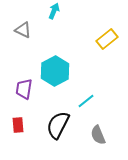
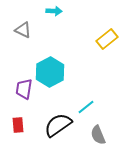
cyan arrow: rotated 70 degrees clockwise
cyan hexagon: moved 5 px left, 1 px down
cyan line: moved 6 px down
black semicircle: rotated 28 degrees clockwise
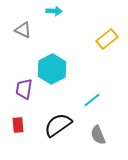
cyan hexagon: moved 2 px right, 3 px up
cyan line: moved 6 px right, 7 px up
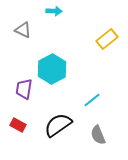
red rectangle: rotated 56 degrees counterclockwise
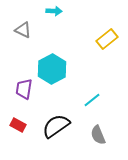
black semicircle: moved 2 px left, 1 px down
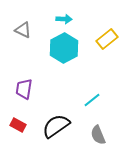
cyan arrow: moved 10 px right, 8 px down
cyan hexagon: moved 12 px right, 21 px up
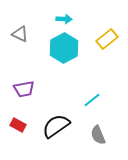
gray triangle: moved 3 px left, 4 px down
purple trapezoid: rotated 110 degrees counterclockwise
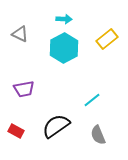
red rectangle: moved 2 px left, 6 px down
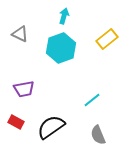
cyan arrow: moved 3 px up; rotated 77 degrees counterclockwise
cyan hexagon: moved 3 px left; rotated 8 degrees clockwise
black semicircle: moved 5 px left, 1 px down
red rectangle: moved 9 px up
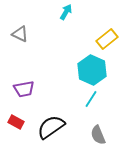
cyan arrow: moved 2 px right, 4 px up; rotated 14 degrees clockwise
cyan hexagon: moved 31 px right, 22 px down; rotated 16 degrees counterclockwise
cyan line: moved 1 px left, 1 px up; rotated 18 degrees counterclockwise
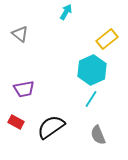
gray triangle: rotated 12 degrees clockwise
cyan hexagon: rotated 12 degrees clockwise
